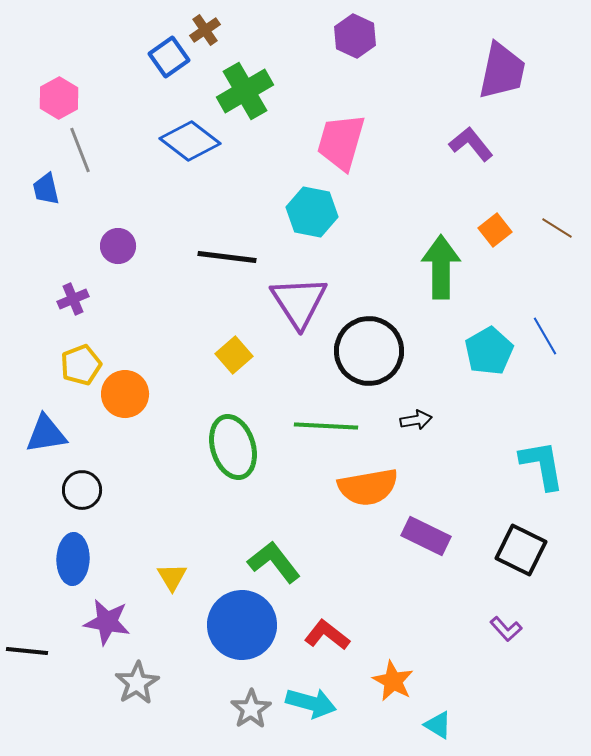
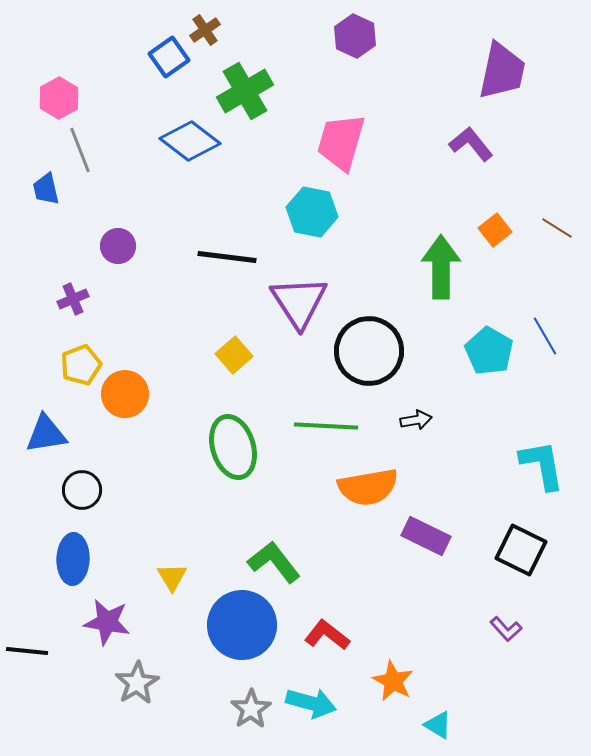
cyan pentagon at (489, 351): rotated 12 degrees counterclockwise
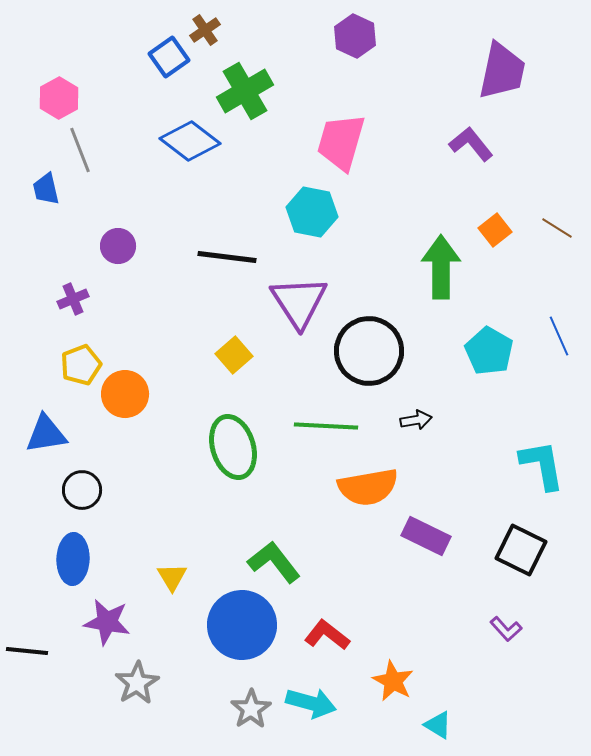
blue line at (545, 336): moved 14 px right; rotated 6 degrees clockwise
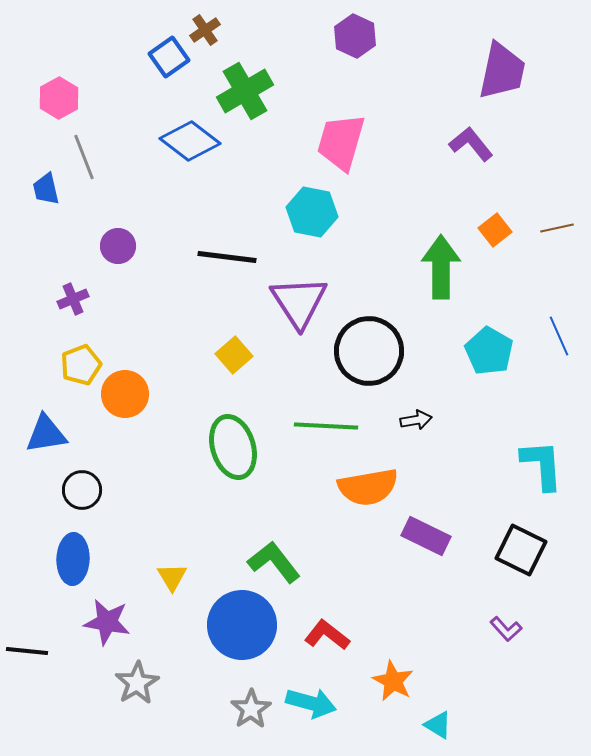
gray line at (80, 150): moved 4 px right, 7 px down
brown line at (557, 228): rotated 44 degrees counterclockwise
cyan L-shape at (542, 465): rotated 6 degrees clockwise
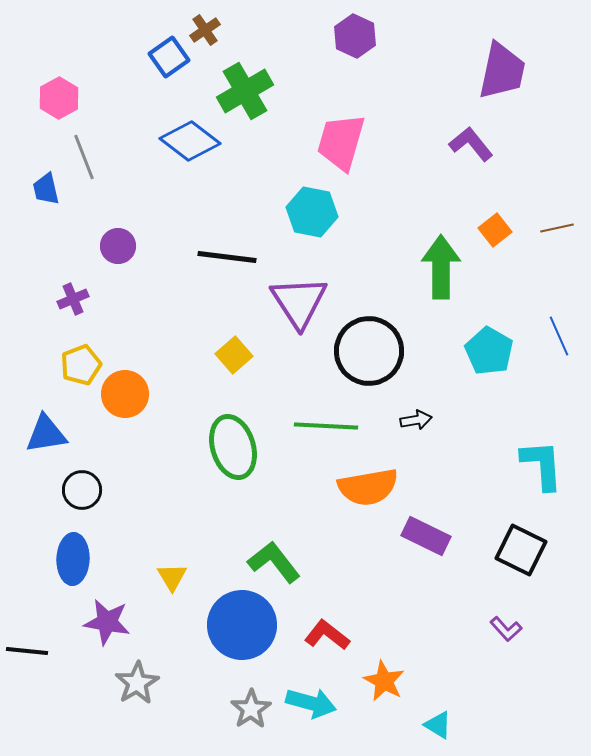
orange star at (393, 681): moved 9 px left
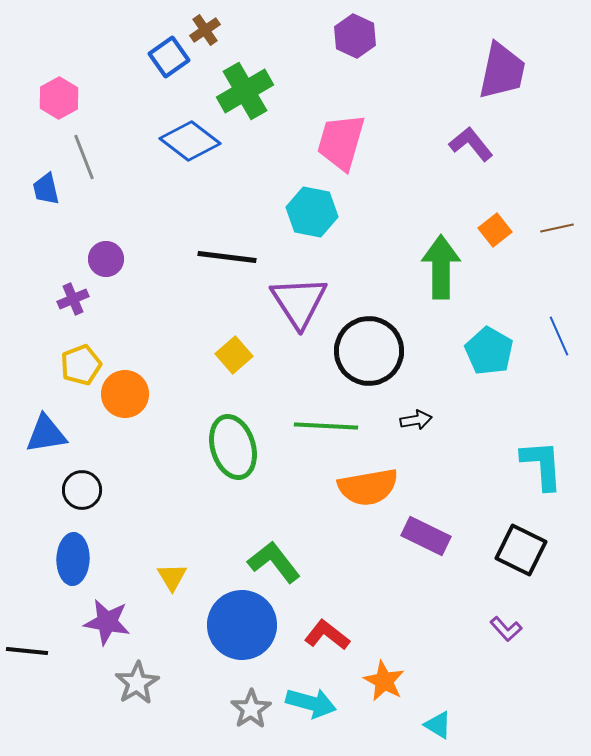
purple circle at (118, 246): moved 12 px left, 13 px down
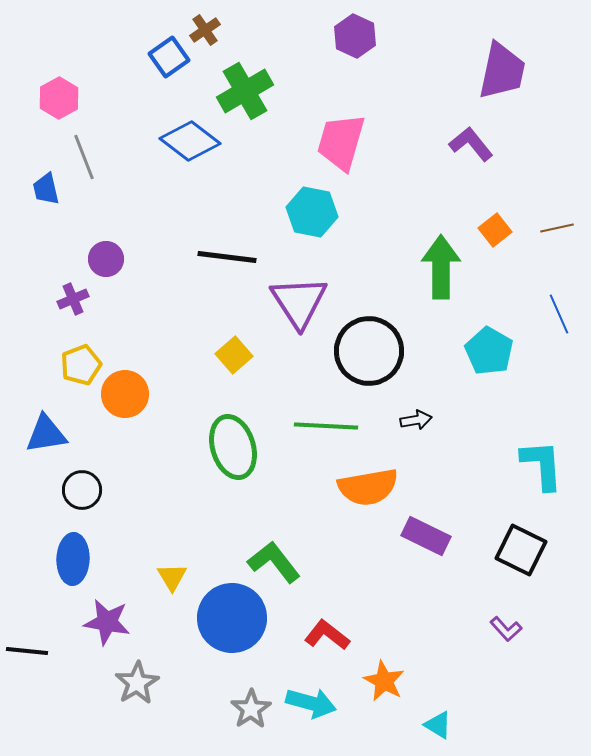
blue line at (559, 336): moved 22 px up
blue circle at (242, 625): moved 10 px left, 7 px up
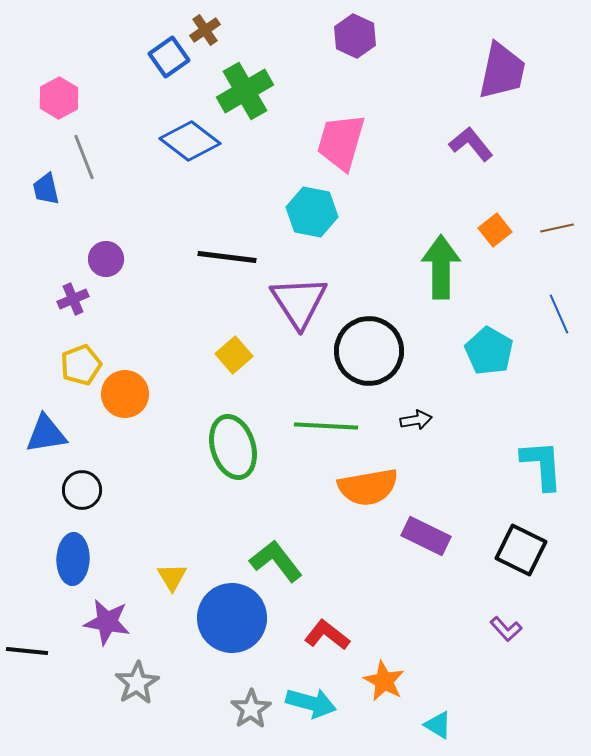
green L-shape at (274, 562): moved 2 px right, 1 px up
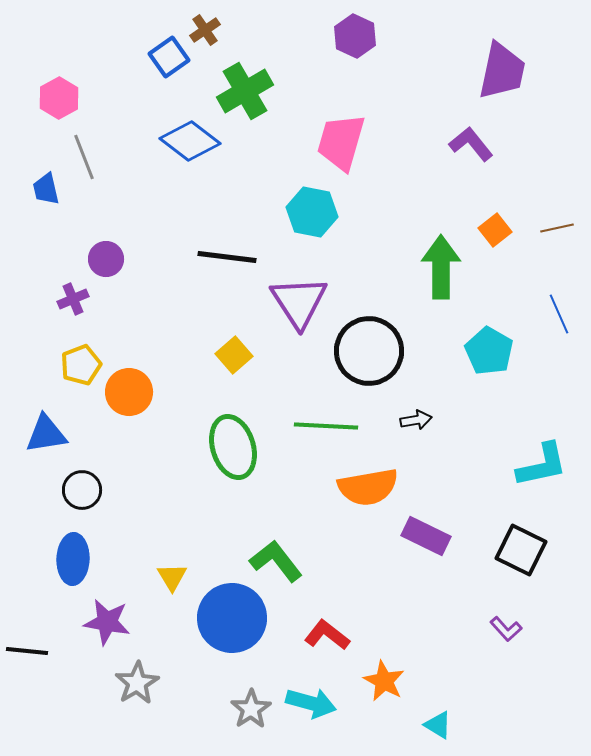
orange circle at (125, 394): moved 4 px right, 2 px up
cyan L-shape at (542, 465): rotated 82 degrees clockwise
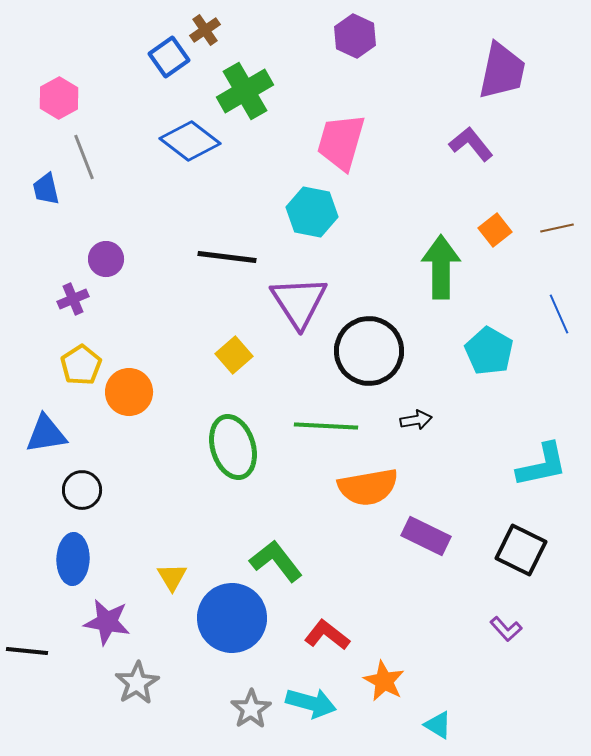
yellow pentagon at (81, 365): rotated 12 degrees counterclockwise
